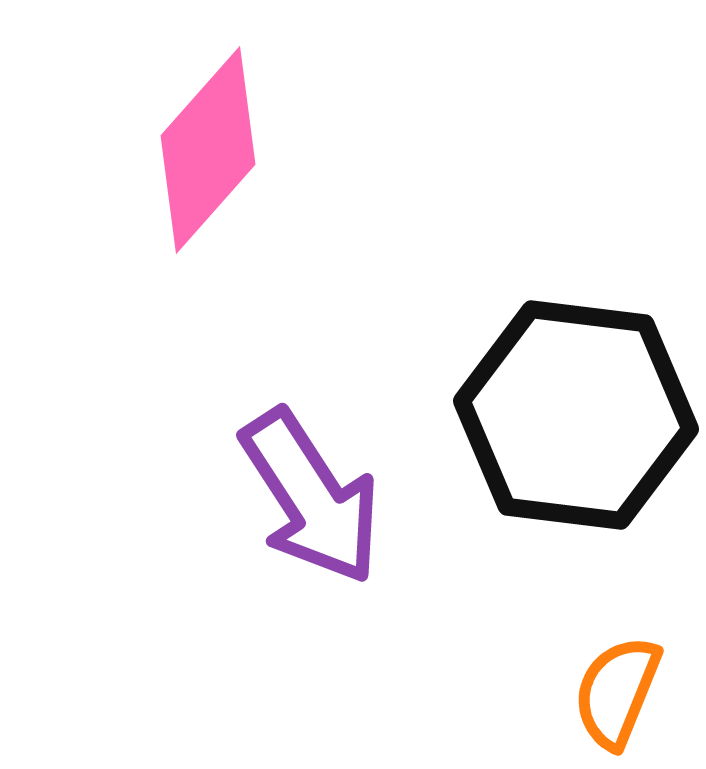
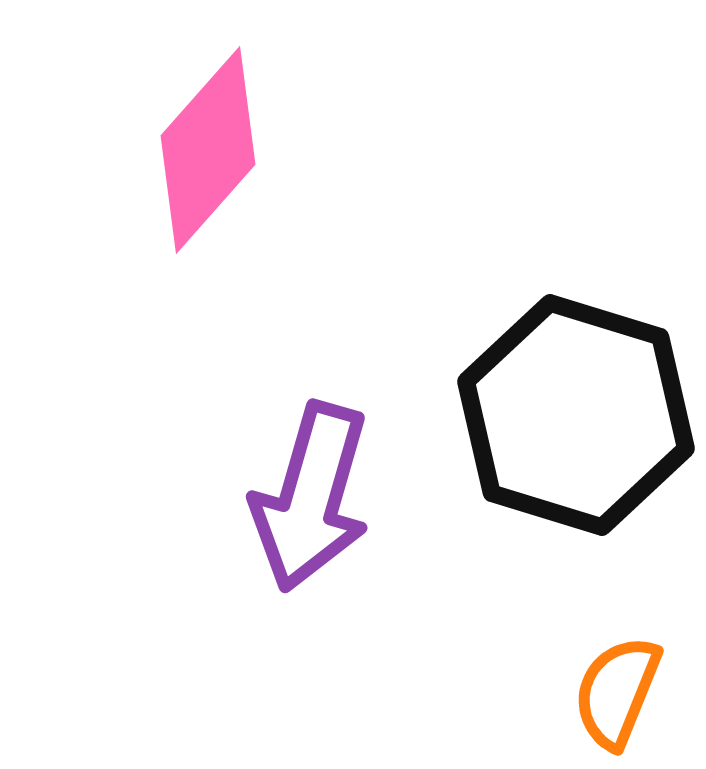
black hexagon: rotated 10 degrees clockwise
purple arrow: rotated 49 degrees clockwise
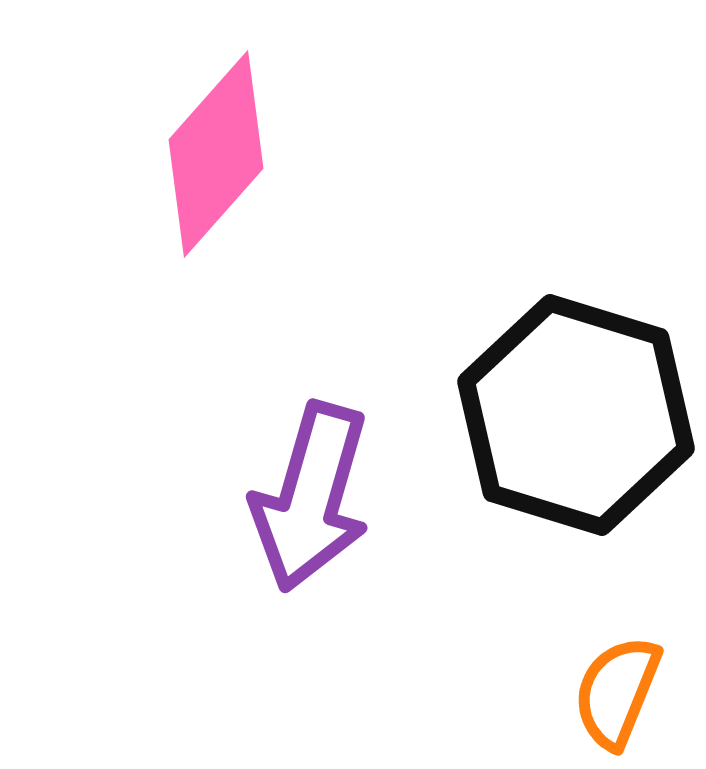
pink diamond: moved 8 px right, 4 px down
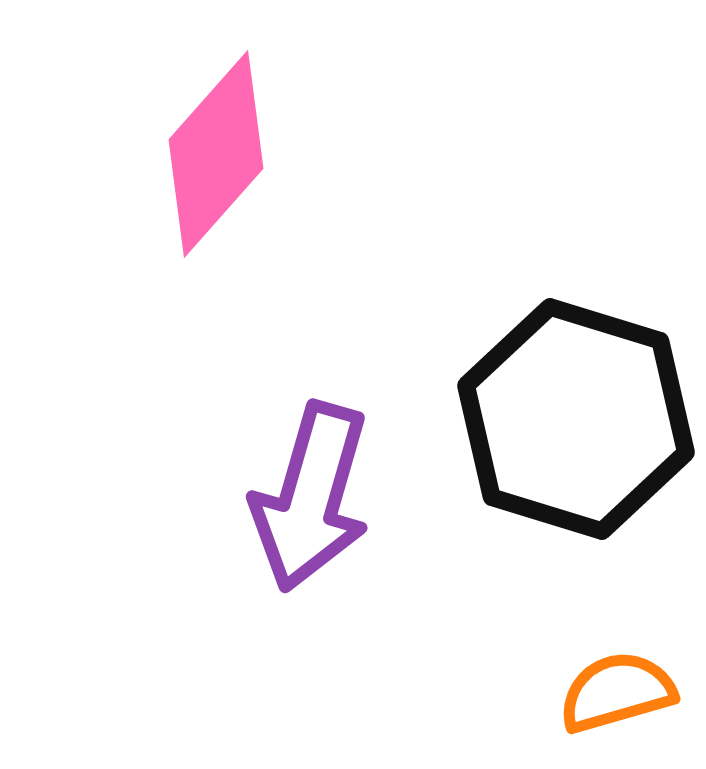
black hexagon: moved 4 px down
orange semicircle: rotated 52 degrees clockwise
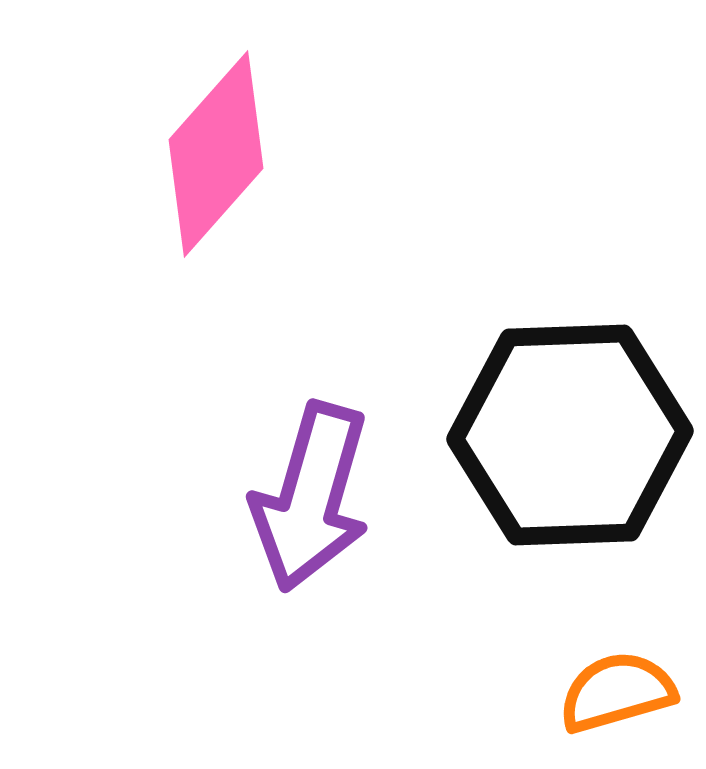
black hexagon: moved 6 px left, 16 px down; rotated 19 degrees counterclockwise
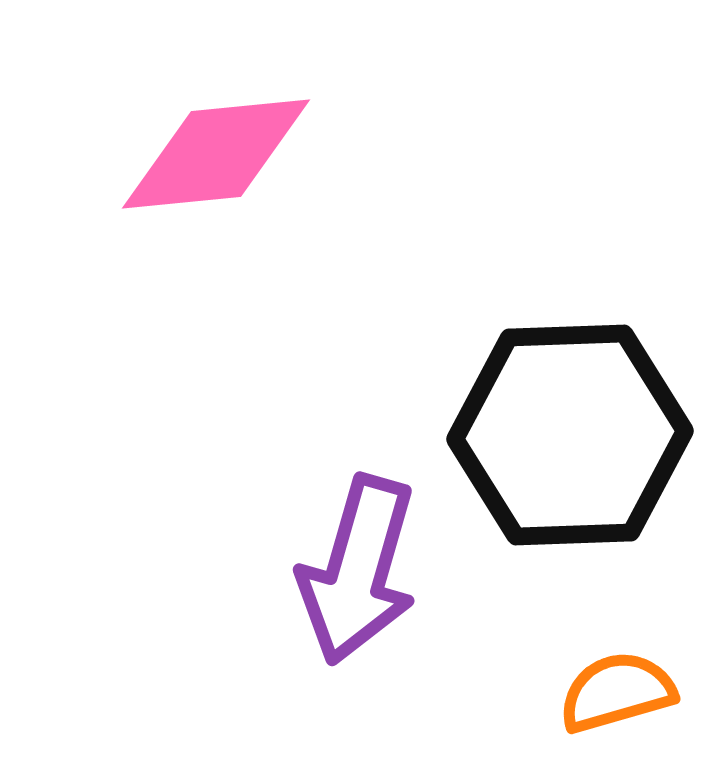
pink diamond: rotated 43 degrees clockwise
purple arrow: moved 47 px right, 73 px down
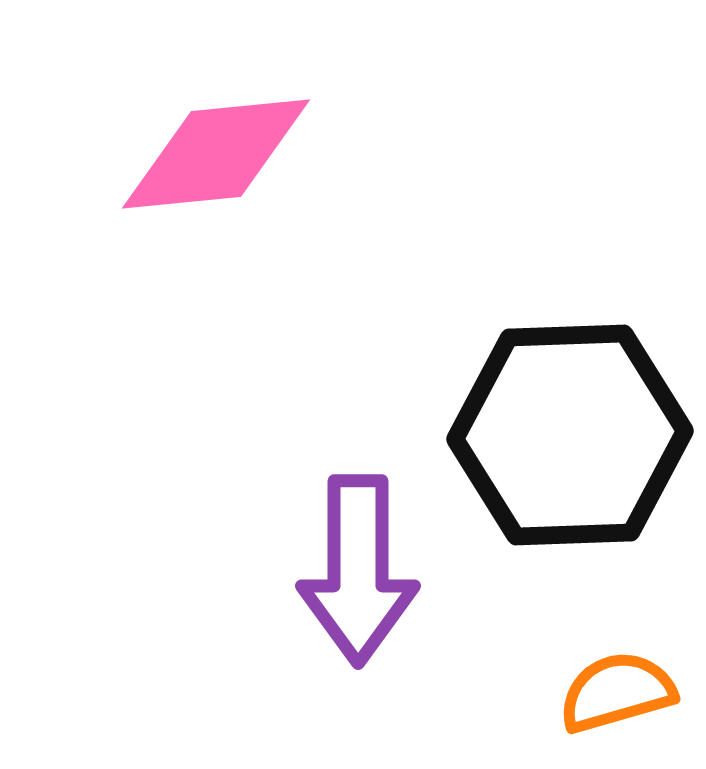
purple arrow: rotated 16 degrees counterclockwise
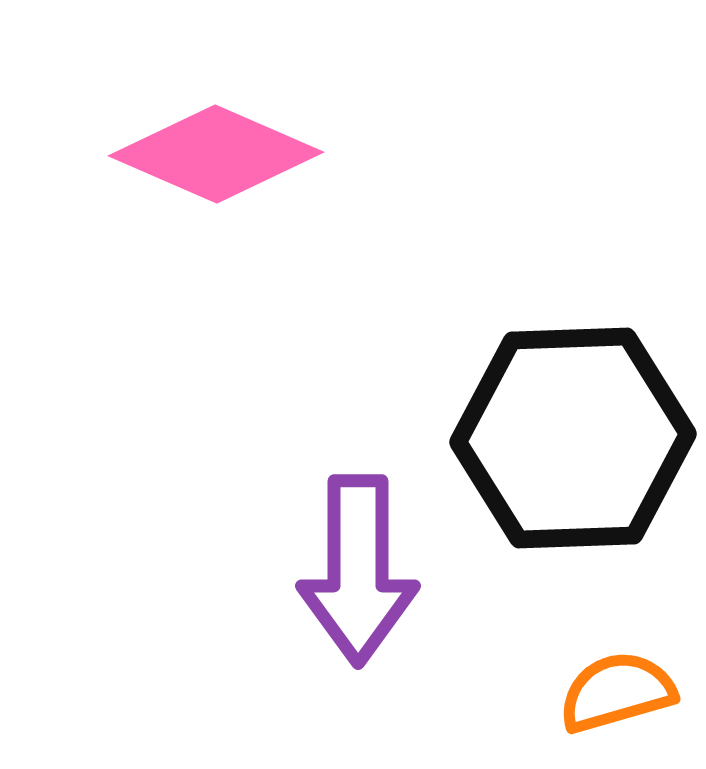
pink diamond: rotated 29 degrees clockwise
black hexagon: moved 3 px right, 3 px down
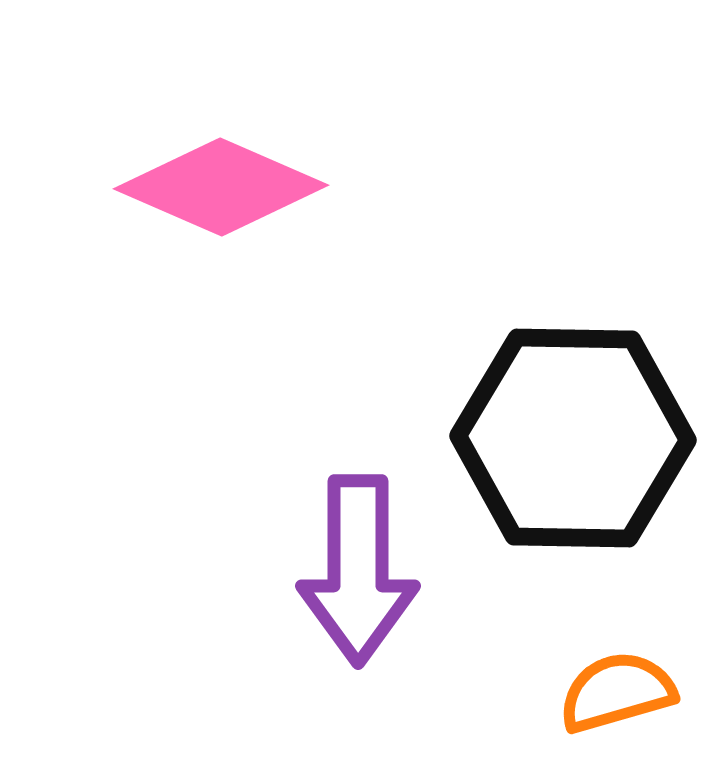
pink diamond: moved 5 px right, 33 px down
black hexagon: rotated 3 degrees clockwise
